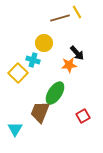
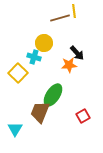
yellow line: moved 3 px left, 1 px up; rotated 24 degrees clockwise
cyan cross: moved 1 px right, 3 px up
green ellipse: moved 2 px left, 2 px down
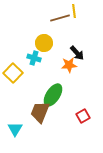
cyan cross: moved 1 px down
yellow square: moved 5 px left
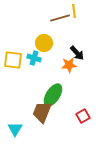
yellow square: moved 13 px up; rotated 36 degrees counterclockwise
brown trapezoid: moved 2 px right
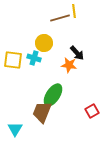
orange star: rotated 14 degrees clockwise
red square: moved 9 px right, 5 px up
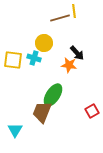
cyan triangle: moved 1 px down
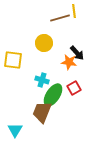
cyan cross: moved 8 px right, 22 px down
orange star: moved 3 px up
red square: moved 18 px left, 23 px up
